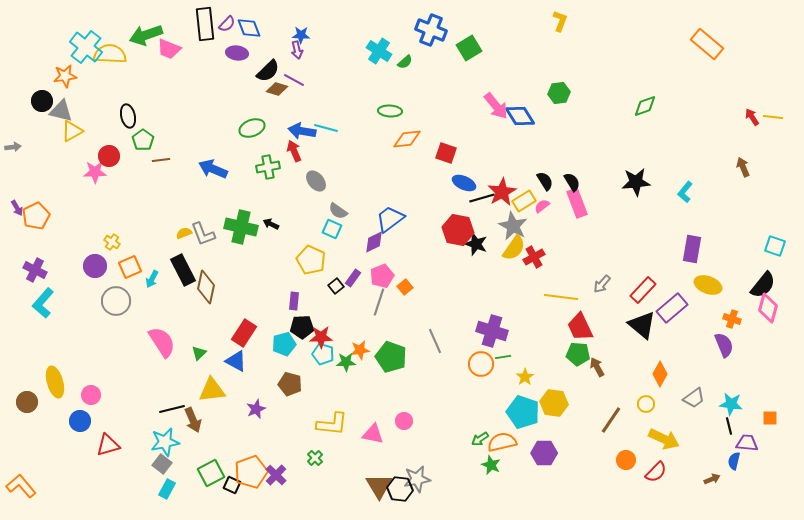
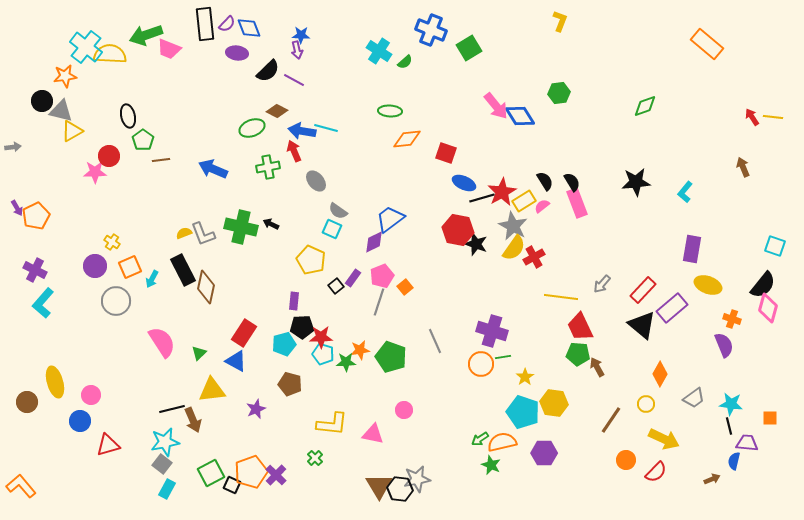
brown diamond at (277, 89): moved 22 px down; rotated 10 degrees clockwise
pink circle at (404, 421): moved 11 px up
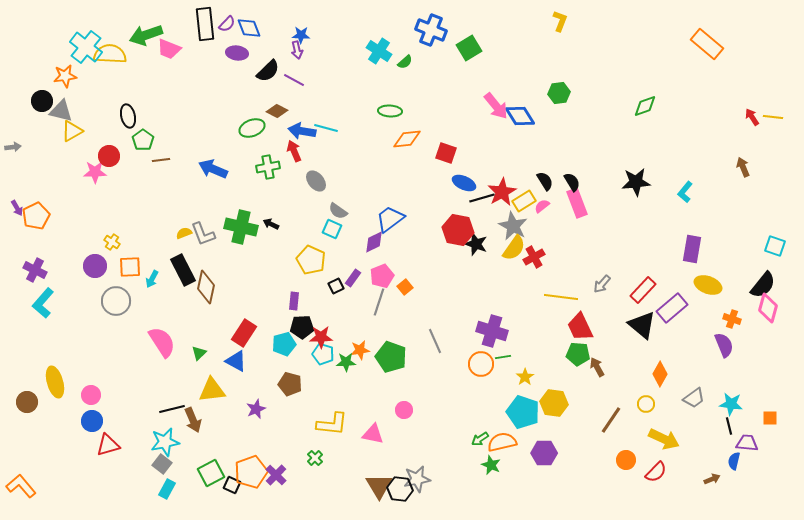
orange square at (130, 267): rotated 20 degrees clockwise
black square at (336, 286): rotated 14 degrees clockwise
blue circle at (80, 421): moved 12 px right
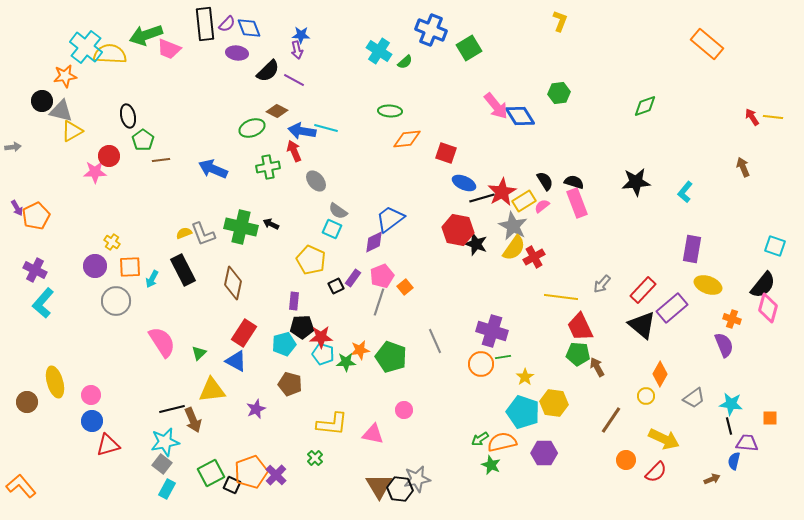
black semicircle at (572, 182): moved 2 px right; rotated 42 degrees counterclockwise
brown diamond at (206, 287): moved 27 px right, 4 px up
yellow circle at (646, 404): moved 8 px up
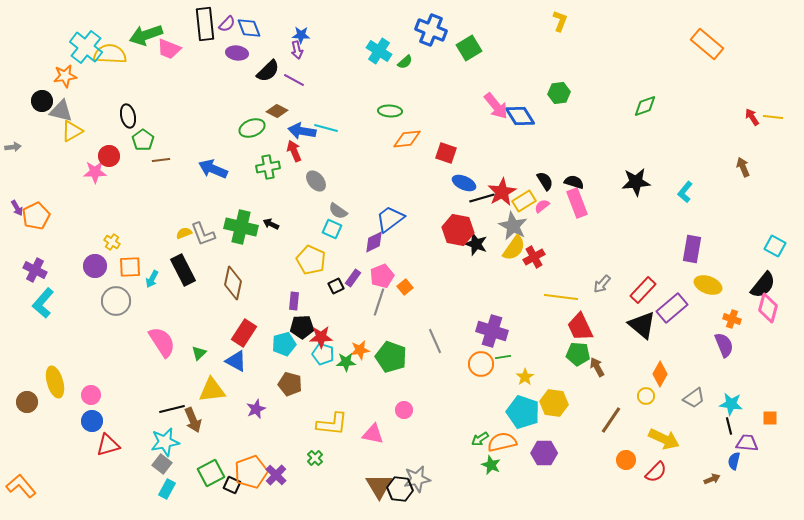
cyan square at (775, 246): rotated 10 degrees clockwise
